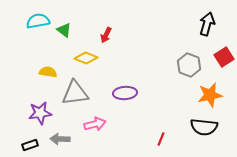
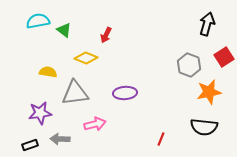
orange star: moved 1 px left, 3 px up
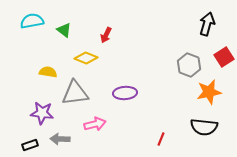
cyan semicircle: moved 6 px left
purple star: moved 2 px right; rotated 15 degrees clockwise
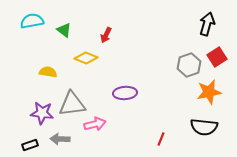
red square: moved 7 px left
gray hexagon: rotated 20 degrees clockwise
gray triangle: moved 3 px left, 11 px down
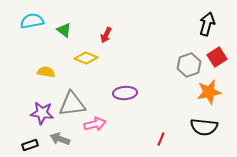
yellow semicircle: moved 2 px left
gray arrow: rotated 18 degrees clockwise
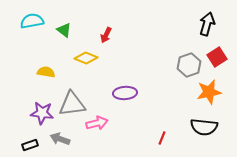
pink arrow: moved 2 px right, 1 px up
red line: moved 1 px right, 1 px up
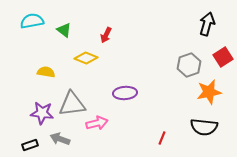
red square: moved 6 px right
